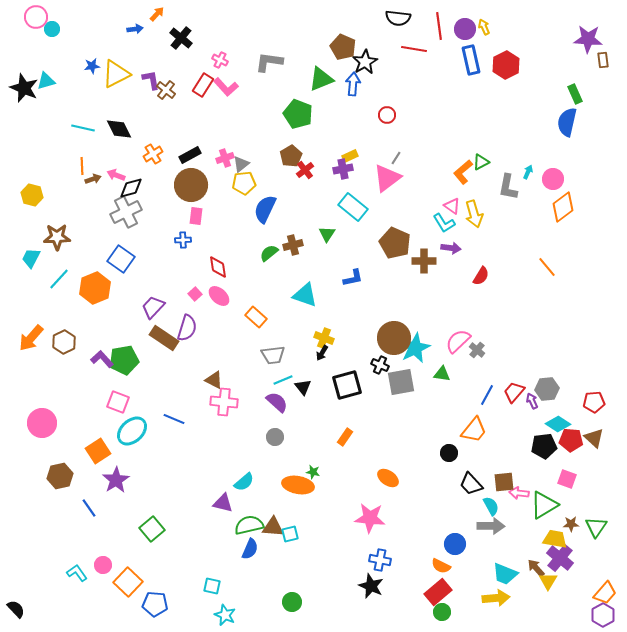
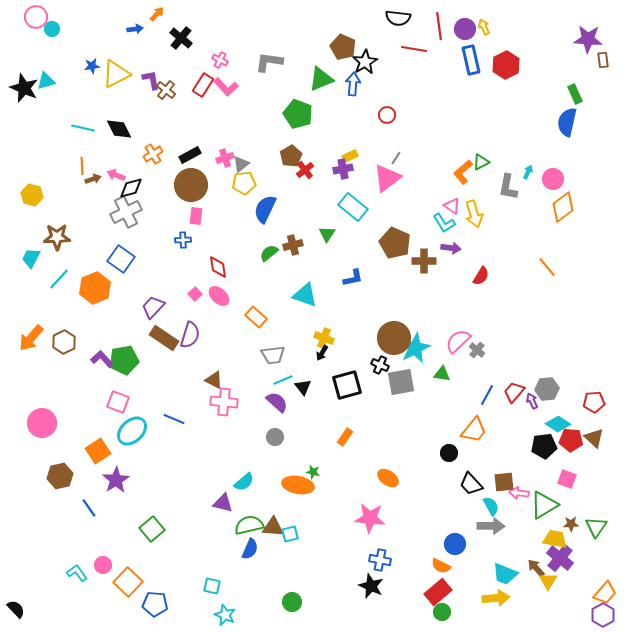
purple semicircle at (187, 328): moved 3 px right, 7 px down
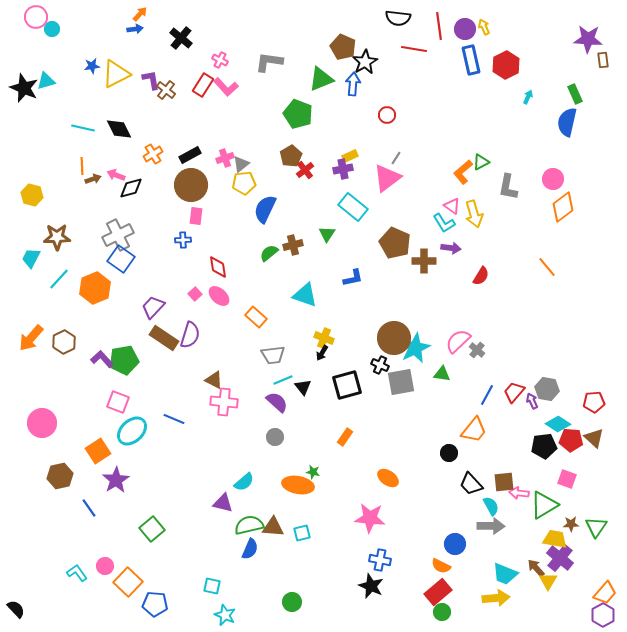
orange arrow at (157, 14): moved 17 px left
cyan arrow at (528, 172): moved 75 px up
gray cross at (126, 212): moved 8 px left, 23 px down
gray hexagon at (547, 389): rotated 15 degrees clockwise
cyan square at (290, 534): moved 12 px right, 1 px up
pink circle at (103, 565): moved 2 px right, 1 px down
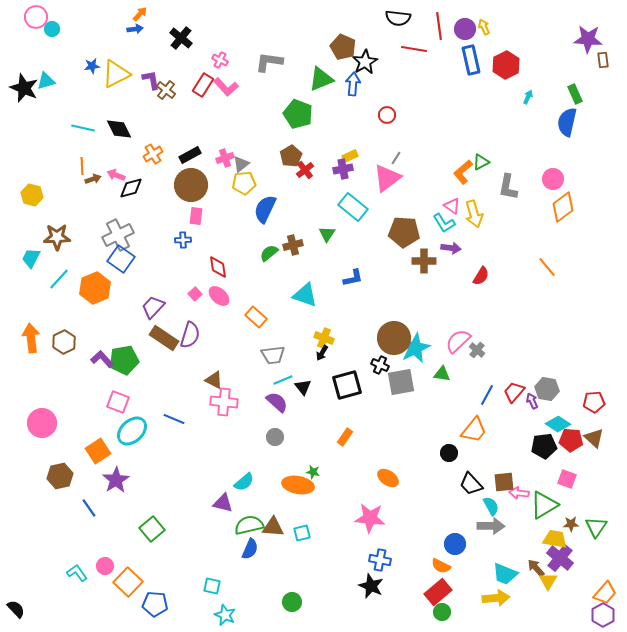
brown pentagon at (395, 243): moved 9 px right, 11 px up; rotated 20 degrees counterclockwise
orange arrow at (31, 338): rotated 132 degrees clockwise
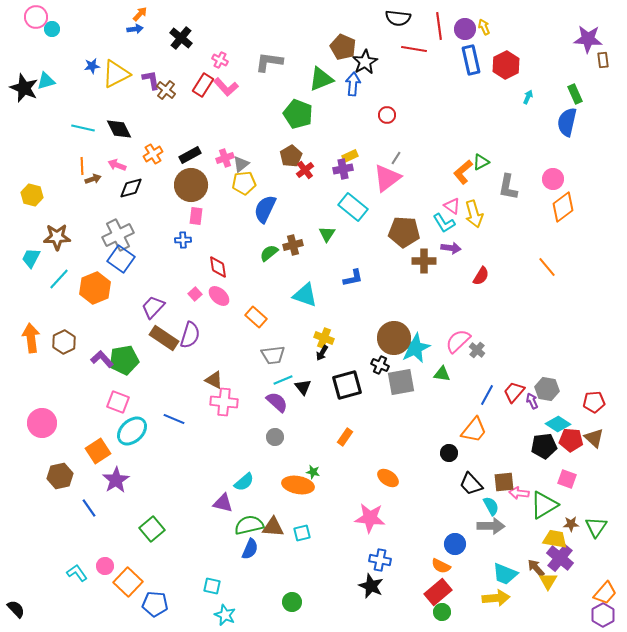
pink arrow at (116, 175): moved 1 px right, 10 px up
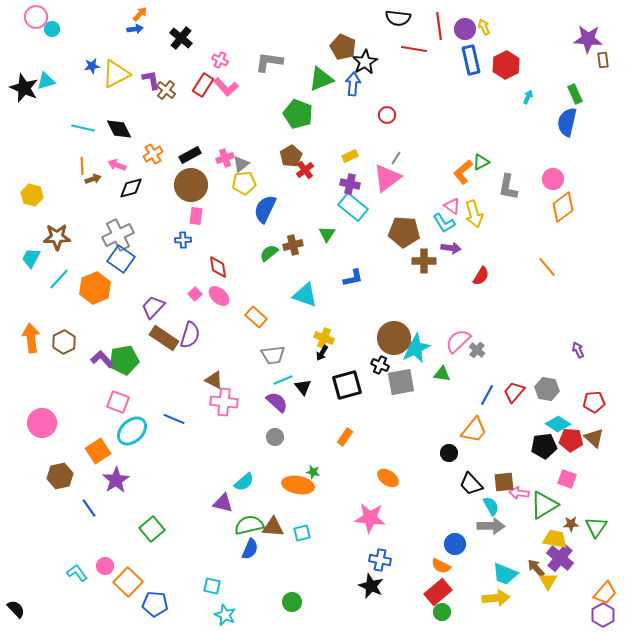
purple cross at (343, 169): moved 7 px right, 15 px down; rotated 24 degrees clockwise
purple arrow at (532, 401): moved 46 px right, 51 px up
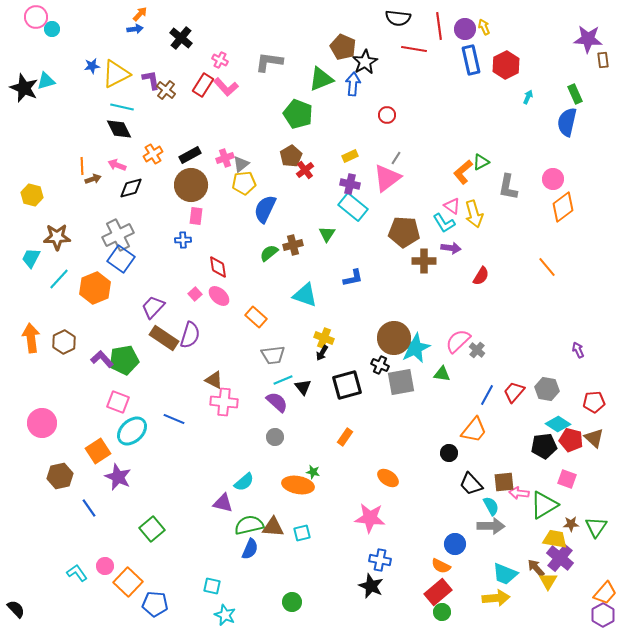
cyan line at (83, 128): moved 39 px right, 21 px up
red pentagon at (571, 440): rotated 10 degrees clockwise
purple star at (116, 480): moved 2 px right, 3 px up; rotated 16 degrees counterclockwise
